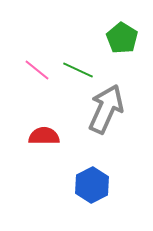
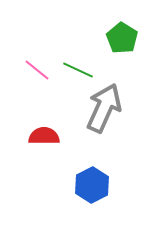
gray arrow: moved 2 px left, 1 px up
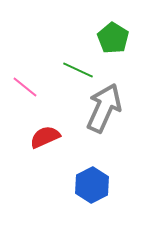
green pentagon: moved 9 px left
pink line: moved 12 px left, 17 px down
red semicircle: moved 1 px right, 1 px down; rotated 24 degrees counterclockwise
